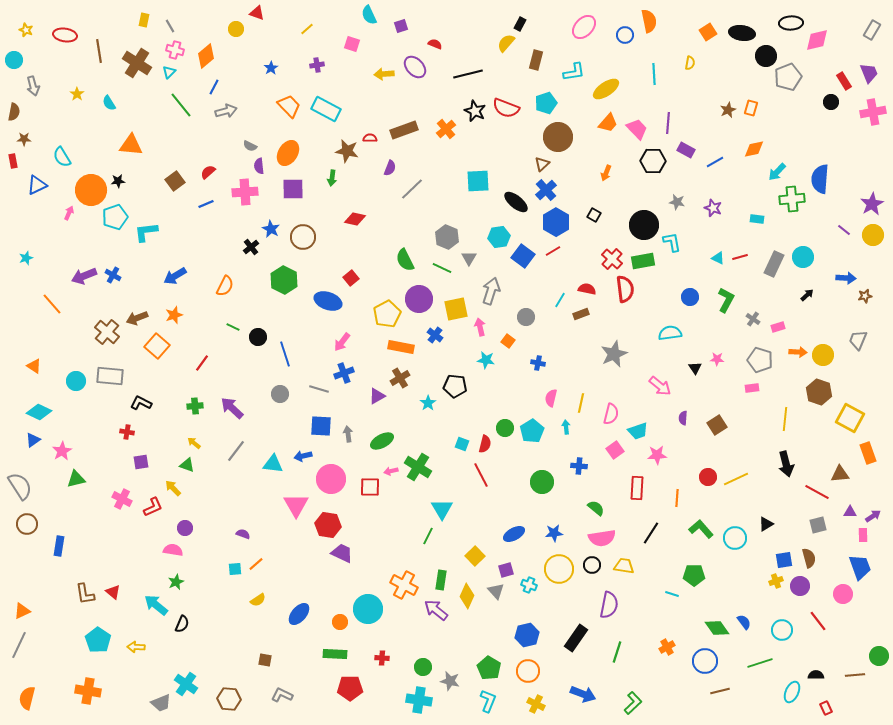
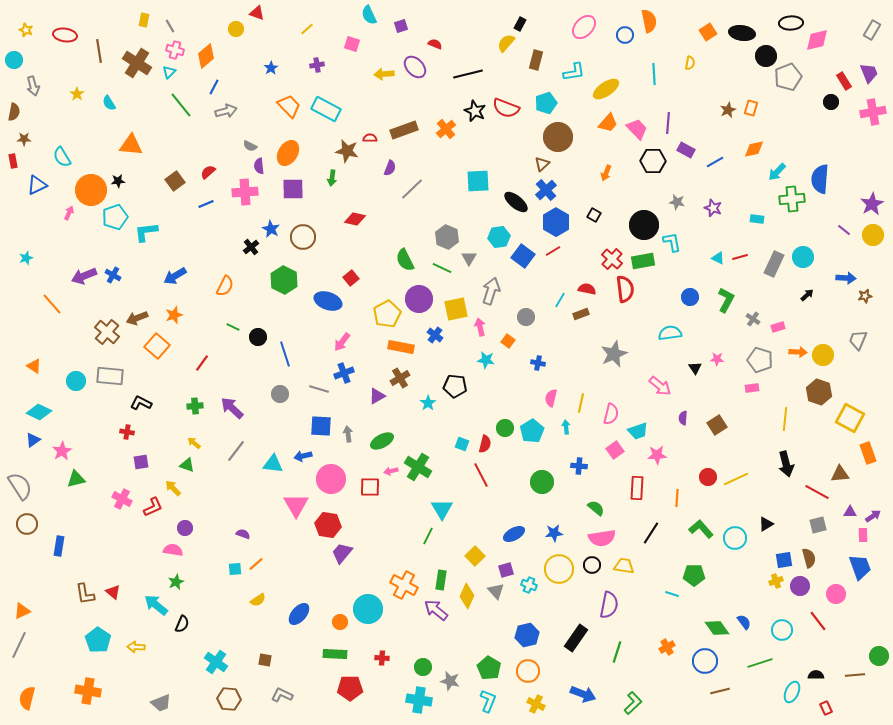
purple trapezoid at (342, 553): rotated 75 degrees counterclockwise
pink circle at (843, 594): moved 7 px left
cyan cross at (186, 684): moved 30 px right, 22 px up
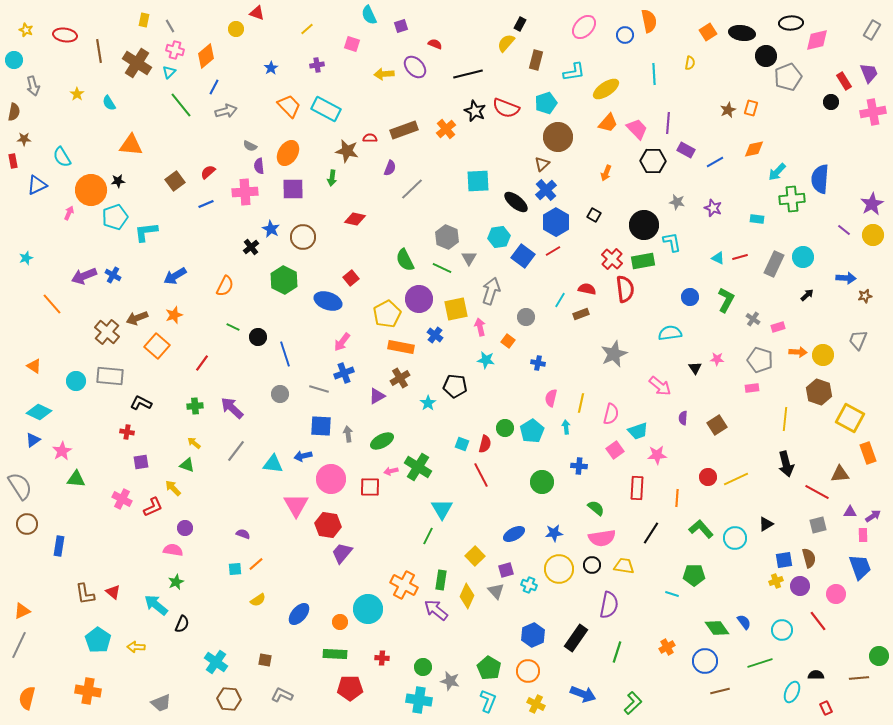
green triangle at (76, 479): rotated 18 degrees clockwise
blue hexagon at (527, 635): moved 6 px right; rotated 10 degrees counterclockwise
brown line at (855, 675): moved 4 px right, 3 px down
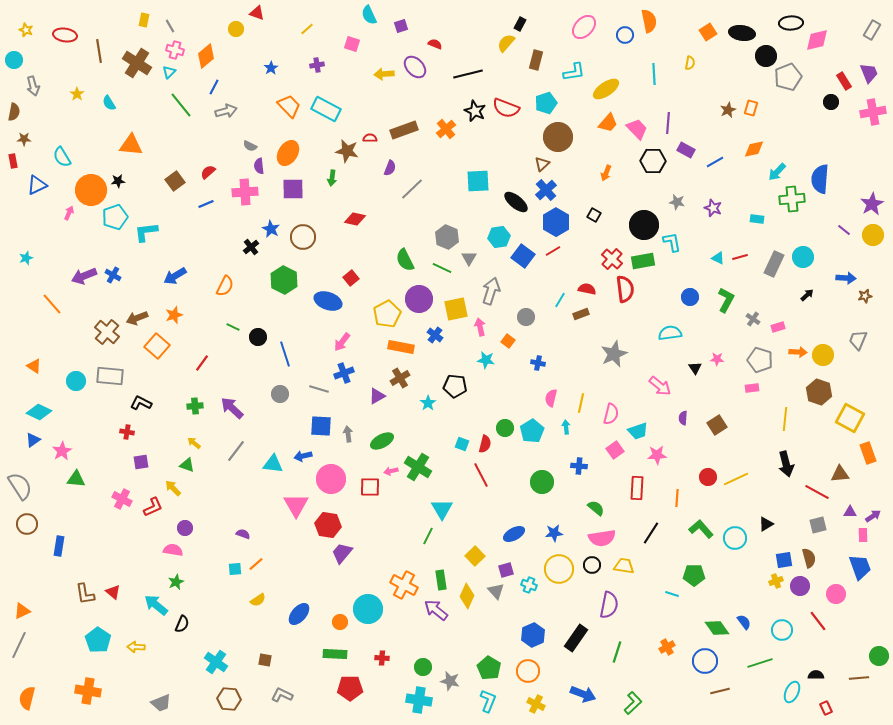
green rectangle at (441, 580): rotated 18 degrees counterclockwise
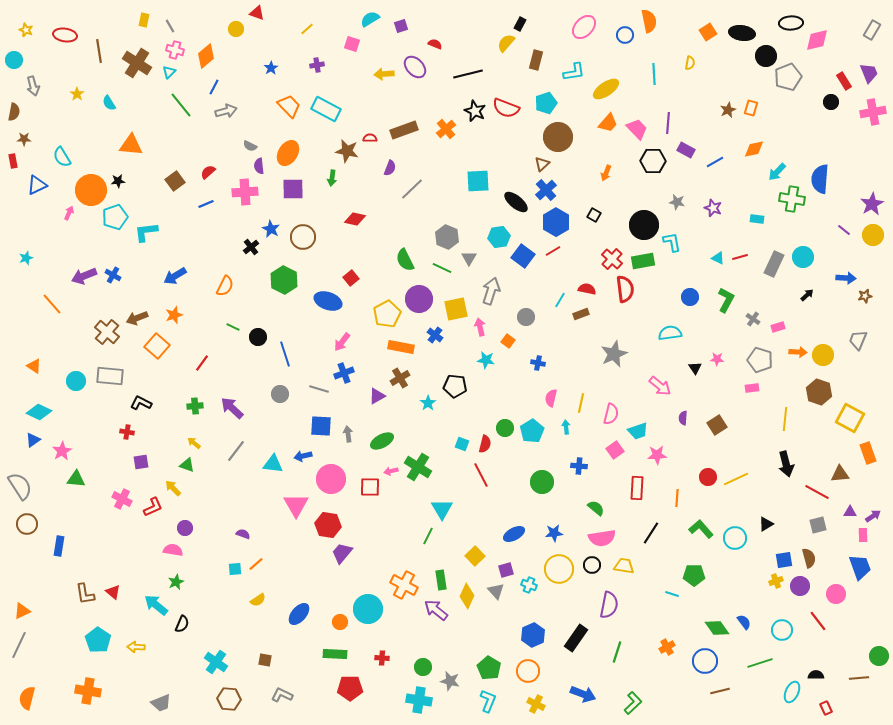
cyan semicircle at (369, 15): moved 1 px right, 4 px down; rotated 84 degrees clockwise
green cross at (792, 199): rotated 15 degrees clockwise
